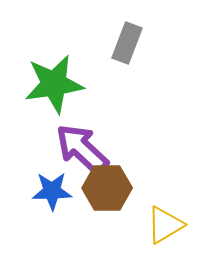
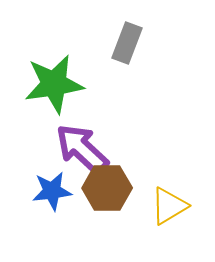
blue star: rotated 6 degrees counterclockwise
yellow triangle: moved 4 px right, 19 px up
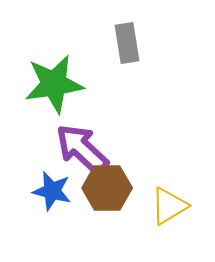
gray rectangle: rotated 30 degrees counterclockwise
blue star: rotated 21 degrees clockwise
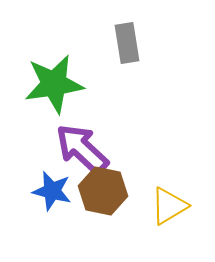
brown hexagon: moved 4 px left, 3 px down; rotated 12 degrees clockwise
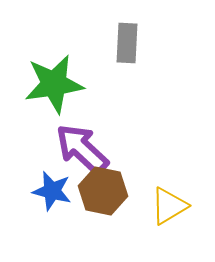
gray rectangle: rotated 12 degrees clockwise
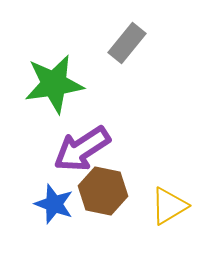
gray rectangle: rotated 36 degrees clockwise
purple arrow: rotated 76 degrees counterclockwise
blue star: moved 2 px right, 13 px down; rotated 6 degrees clockwise
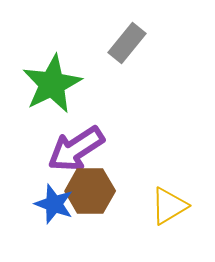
green star: moved 2 px left; rotated 18 degrees counterclockwise
purple arrow: moved 6 px left
brown hexagon: moved 13 px left; rotated 12 degrees counterclockwise
